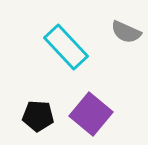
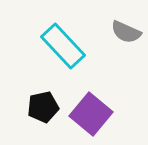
cyan rectangle: moved 3 px left, 1 px up
black pentagon: moved 5 px right, 9 px up; rotated 16 degrees counterclockwise
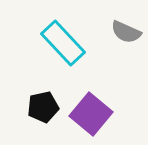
cyan rectangle: moved 3 px up
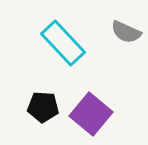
black pentagon: rotated 16 degrees clockwise
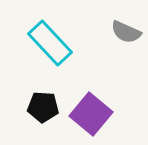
cyan rectangle: moved 13 px left
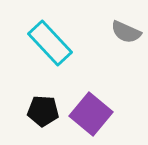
black pentagon: moved 4 px down
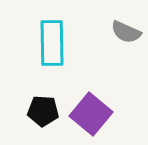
cyan rectangle: moved 2 px right; rotated 42 degrees clockwise
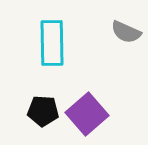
purple square: moved 4 px left; rotated 9 degrees clockwise
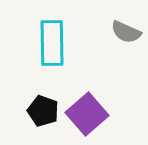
black pentagon: rotated 16 degrees clockwise
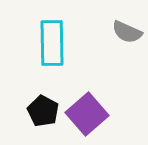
gray semicircle: moved 1 px right
black pentagon: rotated 8 degrees clockwise
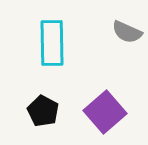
purple square: moved 18 px right, 2 px up
